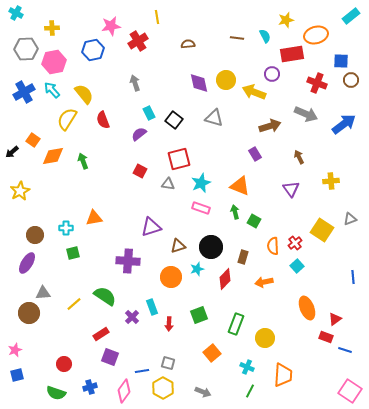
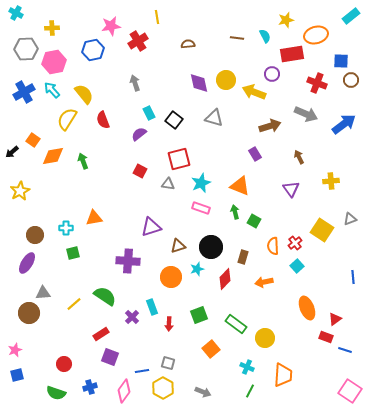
green rectangle at (236, 324): rotated 75 degrees counterclockwise
orange square at (212, 353): moved 1 px left, 4 px up
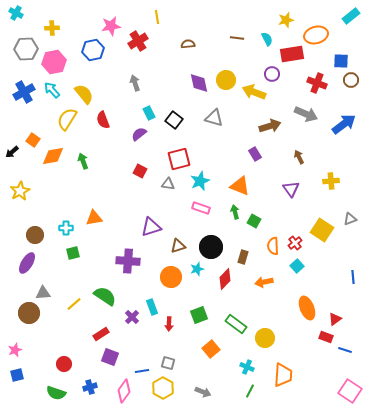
cyan semicircle at (265, 36): moved 2 px right, 3 px down
cyan star at (201, 183): moved 1 px left, 2 px up
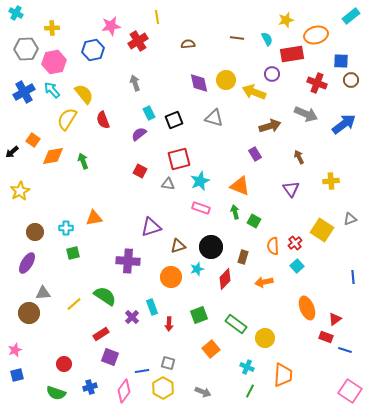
black square at (174, 120): rotated 30 degrees clockwise
brown circle at (35, 235): moved 3 px up
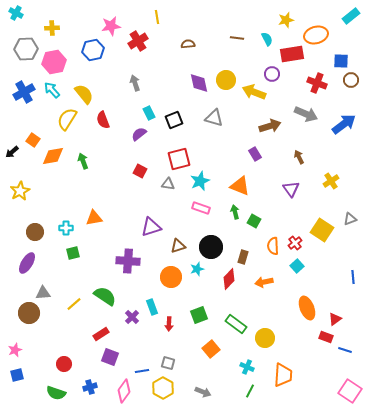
yellow cross at (331, 181): rotated 28 degrees counterclockwise
red diamond at (225, 279): moved 4 px right
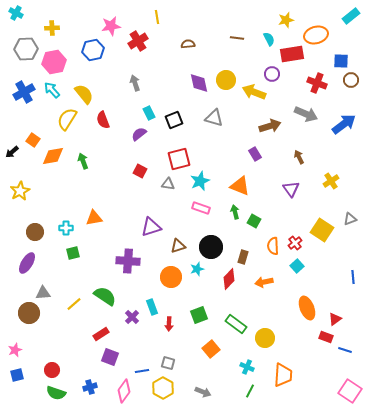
cyan semicircle at (267, 39): moved 2 px right
red circle at (64, 364): moved 12 px left, 6 px down
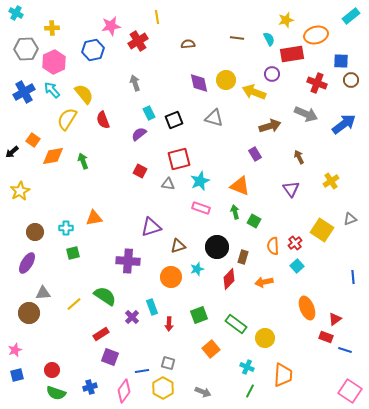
pink hexagon at (54, 62): rotated 15 degrees counterclockwise
black circle at (211, 247): moved 6 px right
